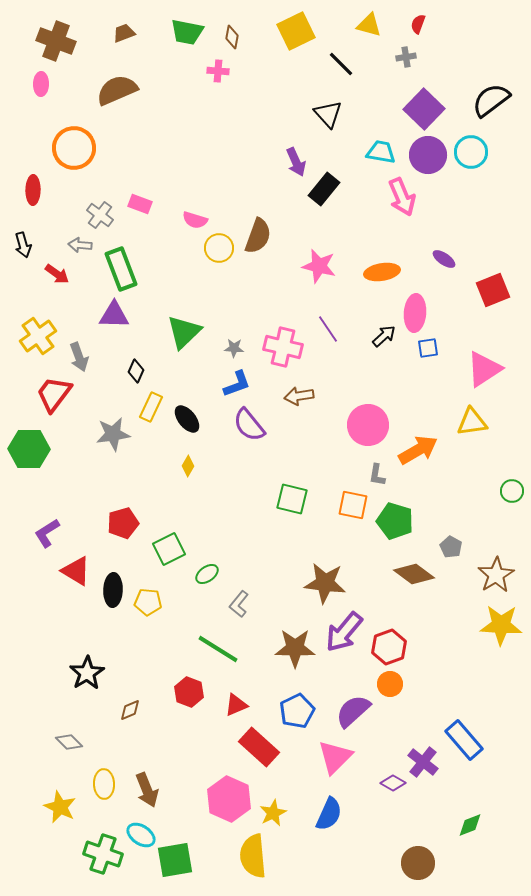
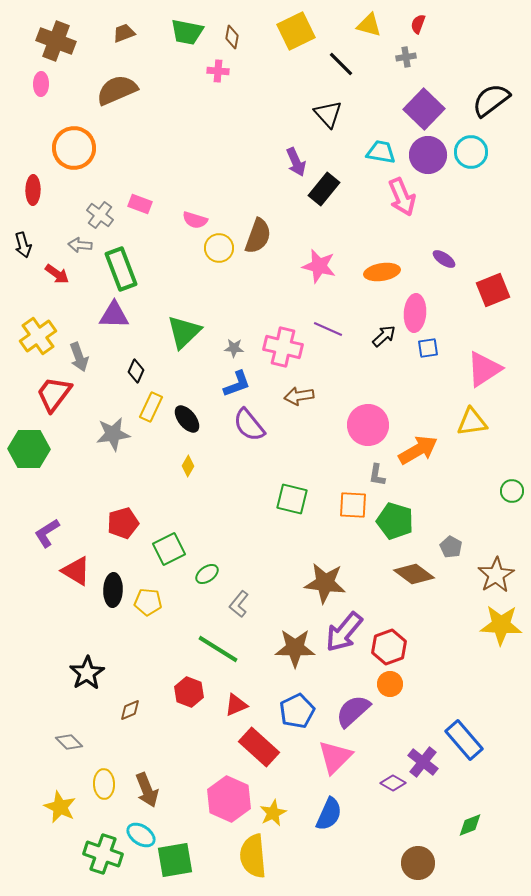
purple line at (328, 329): rotated 32 degrees counterclockwise
orange square at (353, 505): rotated 8 degrees counterclockwise
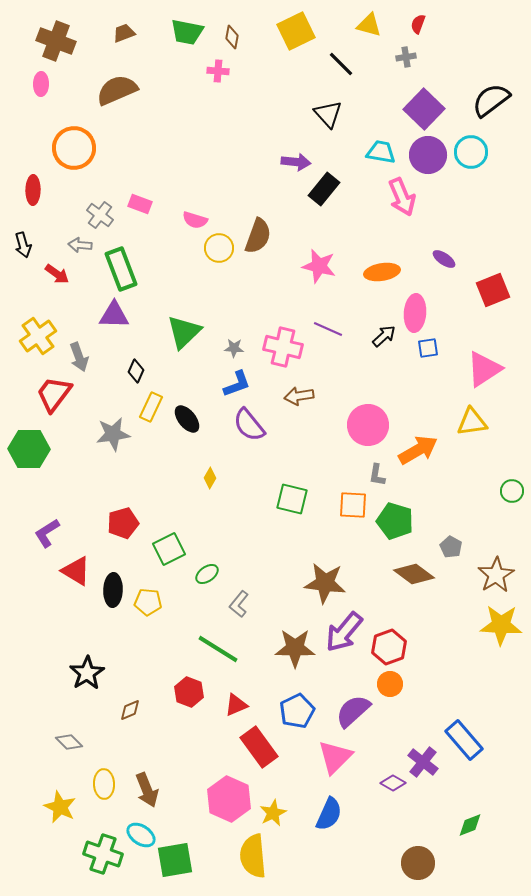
purple arrow at (296, 162): rotated 60 degrees counterclockwise
yellow diamond at (188, 466): moved 22 px right, 12 px down
red rectangle at (259, 747): rotated 12 degrees clockwise
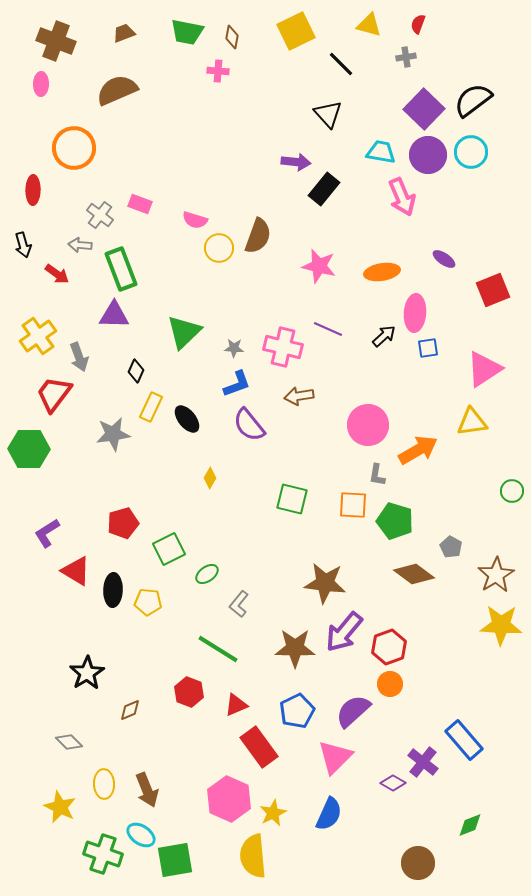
black semicircle at (491, 100): moved 18 px left
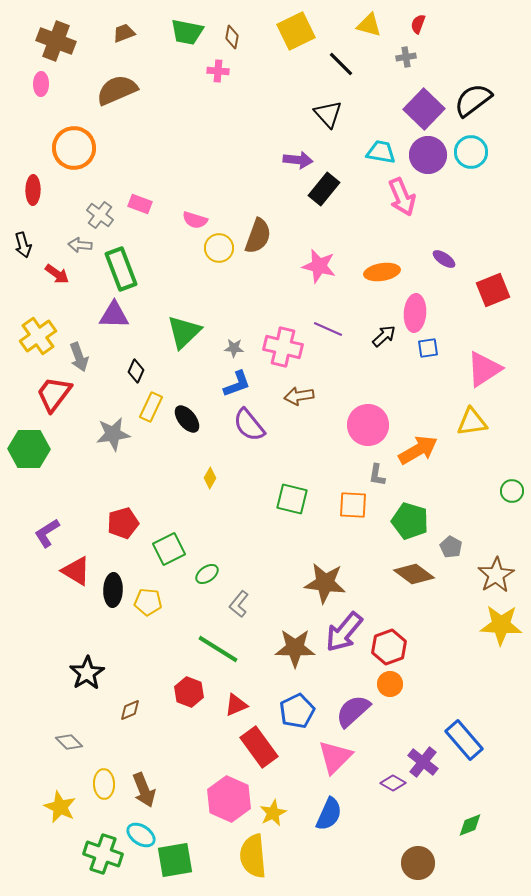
purple arrow at (296, 162): moved 2 px right, 2 px up
green pentagon at (395, 521): moved 15 px right
brown arrow at (147, 790): moved 3 px left
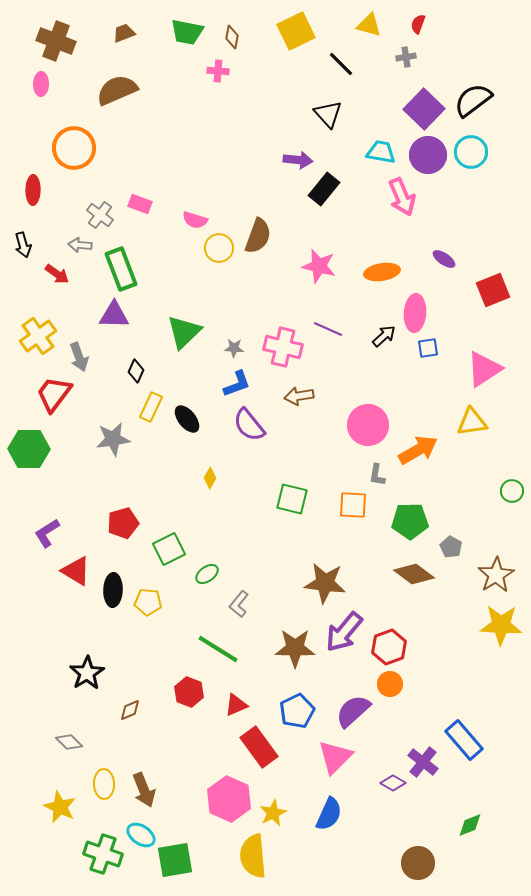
gray star at (113, 434): moved 5 px down
green pentagon at (410, 521): rotated 18 degrees counterclockwise
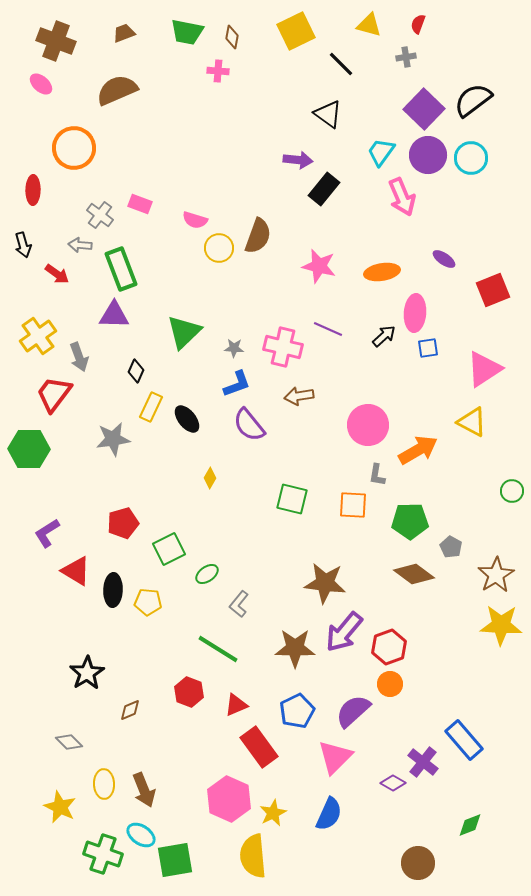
pink ellipse at (41, 84): rotated 50 degrees counterclockwise
black triangle at (328, 114): rotated 12 degrees counterclockwise
cyan trapezoid at (381, 152): rotated 64 degrees counterclockwise
cyan circle at (471, 152): moved 6 px down
yellow triangle at (472, 422): rotated 36 degrees clockwise
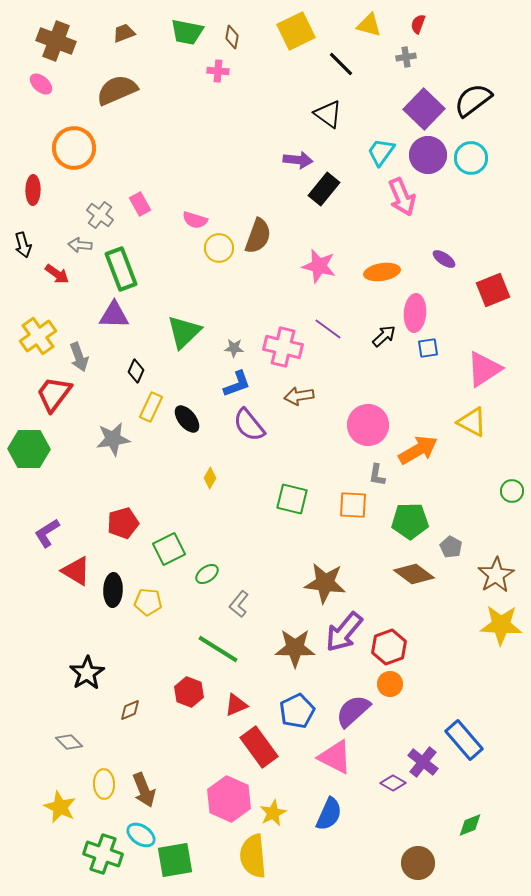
pink rectangle at (140, 204): rotated 40 degrees clockwise
purple line at (328, 329): rotated 12 degrees clockwise
pink triangle at (335, 757): rotated 48 degrees counterclockwise
